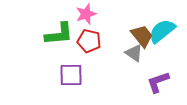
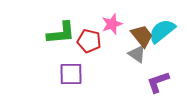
pink star: moved 26 px right, 10 px down
green L-shape: moved 2 px right, 1 px up
gray triangle: moved 3 px right, 1 px down
purple square: moved 1 px up
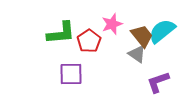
red pentagon: rotated 25 degrees clockwise
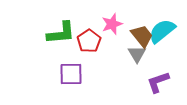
gray triangle: rotated 24 degrees clockwise
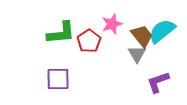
purple square: moved 13 px left, 5 px down
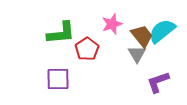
red pentagon: moved 2 px left, 8 px down
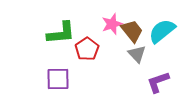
brown trapezoid: moved 10 px left, 5 px up
gray triangle: rotated 12 degrees counterclockwise
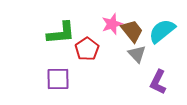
purple L-shape: rotated 45 degrees counterclockwise
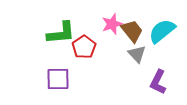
red pentagon: moved 3 px left, 2 px up
